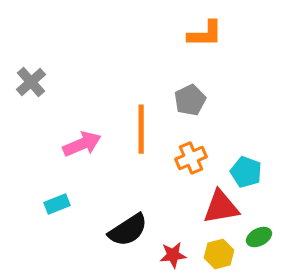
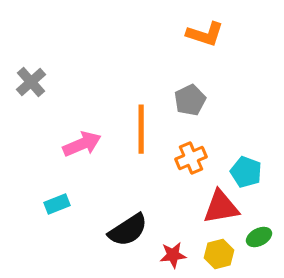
orange L-shape: rotated 18 degrees clockwise
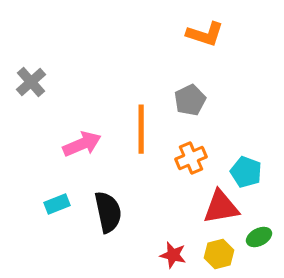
black semicircle: moved 20 px left, 18 px up; rotated 69 degrees counterclockwise
red star: rotated 20 degrees clockwise
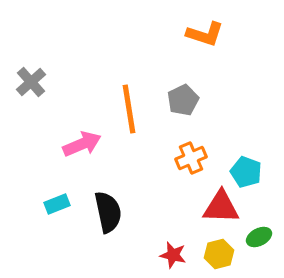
gray pentagon: moved 7 px left
orange line: moved 12 px left, 20 px up; rotated 9 degrees counterclockwise
red triangle: rotated 12 degrees clockwise
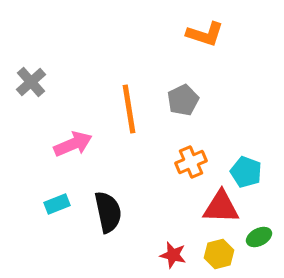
pink arrow: moved 9 px left
orange cross: moved 4 px down
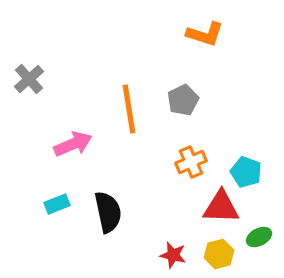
gray cross: moved 2 px left, 3 px up
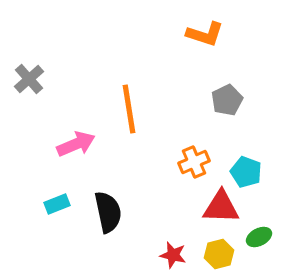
gray pentagon: moved 44 px right
pink arrow: moved 3 px right
orange cross: moved 3 px right
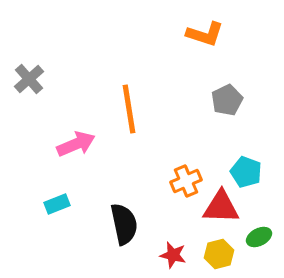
orange cross: moved 8 px left, 19 px down
black semicircle: moved 16 px right, 12 px down
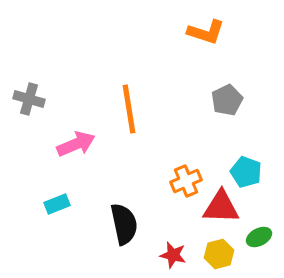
orange L-shape: moved 1 px right, 2 px up
gray cross: moved 20 px down; rotated 32 degrees counterclockwise
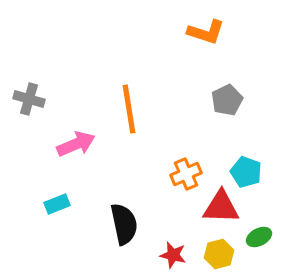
orange cross: moved 7 px up
